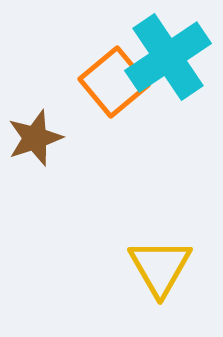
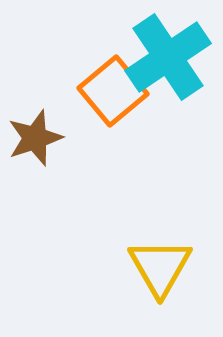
orange square: moved 1 px left, 9 px down
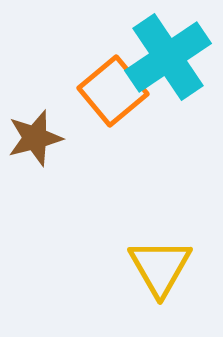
brown star: rotated 4 degrees clockwise
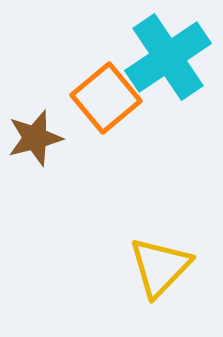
orange square: moved 7 px left, 7 px down
yellow triangle: rotated 14 degrees clockwise
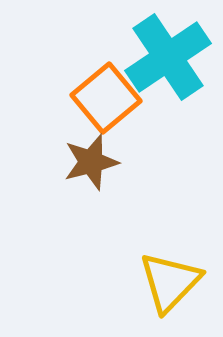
brown star: moved 56 px right, 24 px down
yellow triangle: moved 10 px right, 15 px down
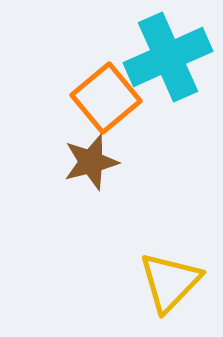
cyan cross: rotated 10 degrees clockwise
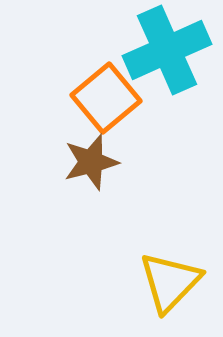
cyan cross: moved 1 px left, 7 px up
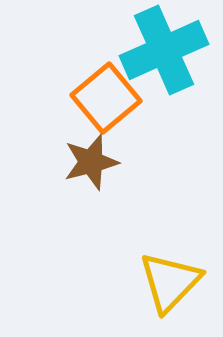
cyan cross: moved 3 px left
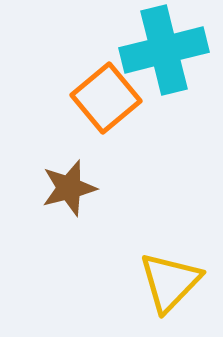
cyan cross: rotated 10 degrees clockwise
brown star: moved 22 px left, 26 px down
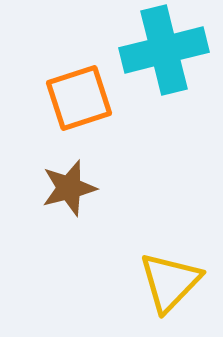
orange square: moved 27 px left; rotated 22 degrees clockwise
